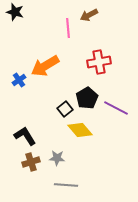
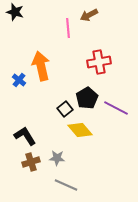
orange arrow: moved 4 px left; rotated 108 degrees clockwise
blue cross: rotated 16 degrees counterclockwise
gray line: rotated 20 degrees clockwise
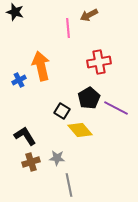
blue cross: rotated 24 degrees clockwise
black pentagon: moved 2 px right
black square: moved 3 px left, 2 px down; rotated 21 degrees counterclockwise
gray line: moved 3 px right; rotated 55 degrees clockwise
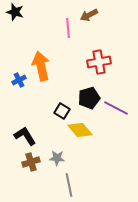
black pentagon: rotated 15 degrees clockwise
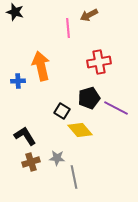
blue cross: moved 1 px left, 1 px down; rotated 24 degrees clockwise
gray line: moved 5 px right, 8 px up
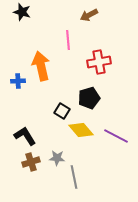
black star: moved 7 px right
pink line: moved 12 px down
purple line: moved 28 px down
yellow diamond: moved 1 px right
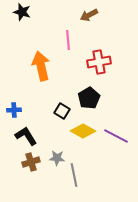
blue cross: moved 4 px left, 29 px down
black pentagon: rotated 15 degrees counterclockwise
yellow diamond: moved 2 px right, 1 px down; rotated 20 degrees counterclockwise
black L-shape: moved 1 px right
gray line: moved 2 px up
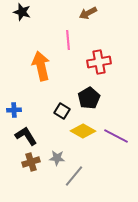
brown arrow: moved 1 px left, 2 px up
gray line: moved 1 px down; rotated 50 degrees clockwise
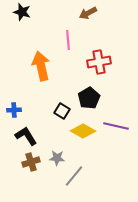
purple line: moved 10 px up; rotated 15 degrees counterclockwise
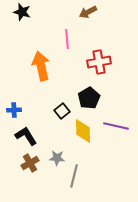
brown arrow: moved 1 px up
pink line: moved 1 px left, 1 px up
black square: rotated 21 degrees clockwise
yellow diamond: rotated 60 degrees clockwise
brown cross: moved 1 px left, 1 px down; rotated 12 degrees counterclockwise
gray line: rotated 25 degrees counterclockwise
